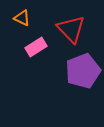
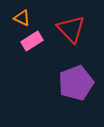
pink rectangle: moved 4 px left, 6 px up
purple pentagon: moved 7 px left, 12 px down
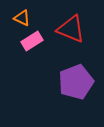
red triangle: rotated 24 degrees counterclockwise
purple pentagon: moved 1 px up
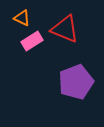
red triangle: moved 6 px left
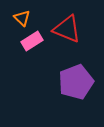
orange triangle: rotated 18 degrees clockwise
red triangle: moved 2 px right
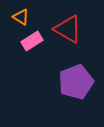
orange triangle: moved 1 px left, 1 px up; rotated 12 degrees counterclockwise
red triangle: moved 1 px right; rotated 8 degrees clockwise
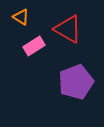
pink rectangle: moved 2 px right, 5 px down
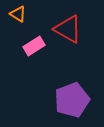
orange triangle: moved 3 px left, 3 px up
purple pentagon: moved 4 px left, 18 px down
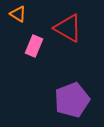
red triangle: moved 1 px up
pink rectangle: rotated 35 degrees counterclockwise
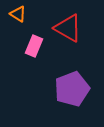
purple pentagon: moved 11 px up
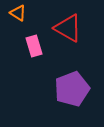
orange triangle: moved 1 px up
pink rectangle: rotated 40 degrees counterclockwise
